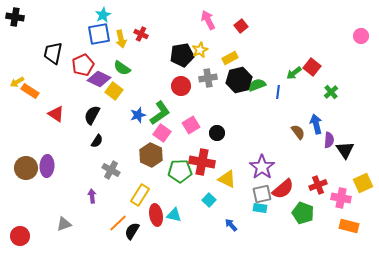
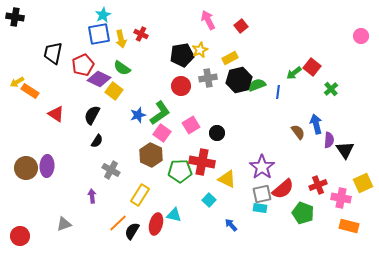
green cross at (331, 92): moved 3 px up
red ellipse at (156, 215): moved 9 px down; rotated 25 degrees clockwise
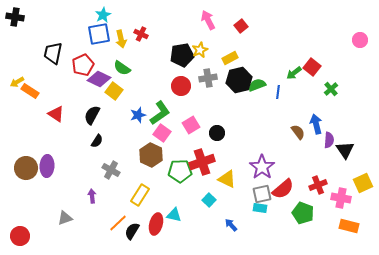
pink circle at (361, 36): moved 1 px left, 4 px down
red cross at (202, 162): rotated 30 degrees counterclockwise
gray triangle at (64, 224): moved 1 px right, 6 px up
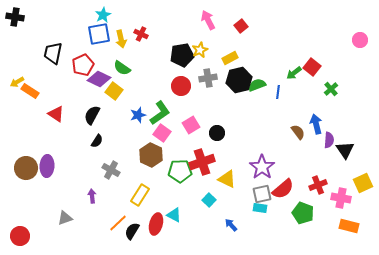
cyan triangle at (174, 215): rotated 14 degrees clockwise
